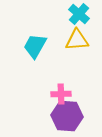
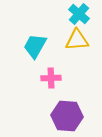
pink cross: moved 10 px left, 16 px up
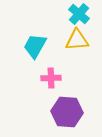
purple hexagon: moved 4 px up
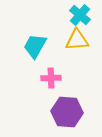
cyan cross: moved 1 px right, 1 px down
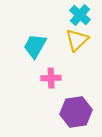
yellow triangle: rotated 40 degrees counterclockwise
purple hexagon: moved 9 px right; rotated 12 degrees counterclockwise
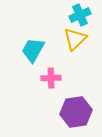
cyan cross: rotated 25 degrees clockwise
yellow triangle: moved 2 px left, 1 px up
cyan trapezoid: moved 2 px left, 4 px down
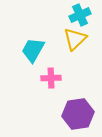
purple hexagon: moved 2 px right, 2 px down
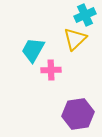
cyan cross: moved 5 px right
pink cross: moved 8 px up
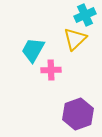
purple hexagon: rotated 12 degrees counterclockwise
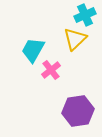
pink cross: rotated 36 degrees counterclockwise
purple hexagon: moved 3 px up; rotated 12 degrees clockwise
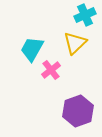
yellow triangle: moved 4 px down
cyan trapezoid: moved 1 px left, 1 px up
purple hexagon: rotated 12 degrees counterclockwise
